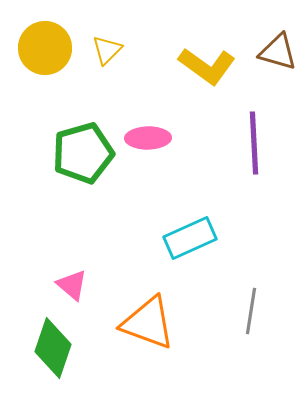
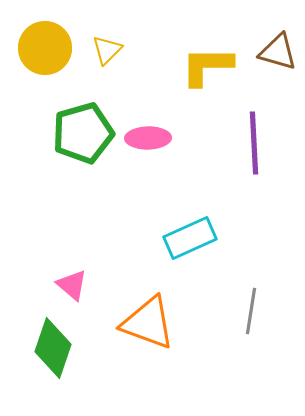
yellow L-shape: rotated 144 degrees clockwise
green pentagon: moved 20 px up
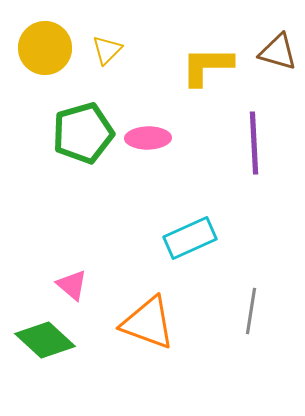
green diamond: moved 8 px left, 8 px up; rotated 66 degrees counterclockwise
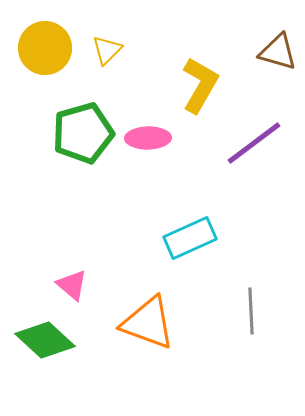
yellow L-shape: moved 7 px left, 19 px down; rotated 120 degrees clockwise
purple line: rotated 56 degrees clockwise
gray line: rotated 12 degrees counterclockwise
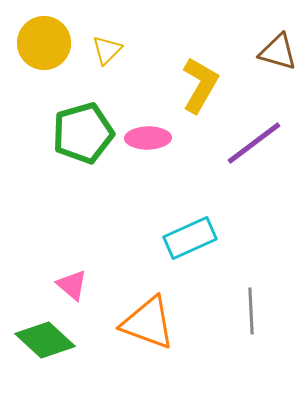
yellow circle: moved 1 px left, 5 px up
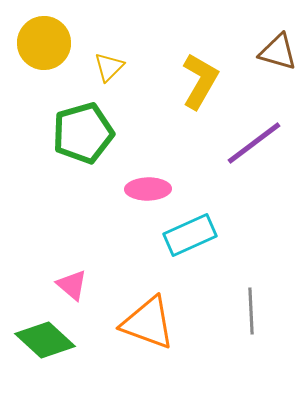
yellow triangle: moved 2 px right, 17 px down
yellow L-shape: moved 4 px up
pink ellipse: moved 51 px down
cyan rectangle: moved 3 px up
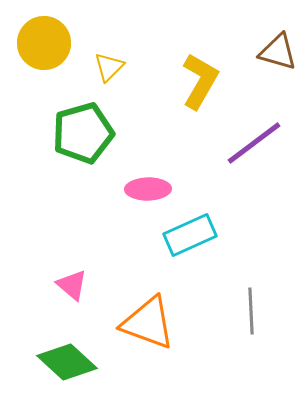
green diamond: moved 22 px right, 22 px down
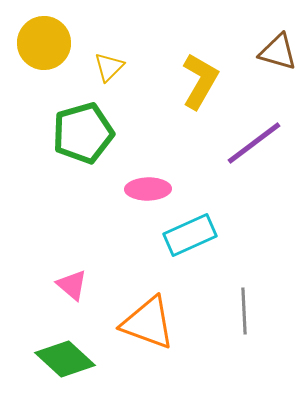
gray line: moved 7 px left
green diamond: moved 2 px left, 3 px up
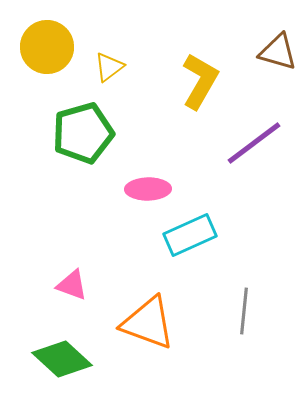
yellow circle: moved 3 px right, 4 px down
yellow triangle: rotated 8 degrees clockwise
pink triangle: rotated 20 degrees counterclockwise
gray line: rotated 9 degrees clockwise
green diamond: moved 3 px left
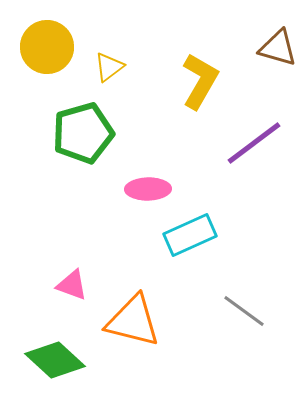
brown triangle: moved 4 px up
gray line: rotated 60 degrees counterclockwise
orange triangle: moved 15 px left, 2 px up; rotated 6 degrees counterclockwise
green diamond: moved 7 px left, 1 px down
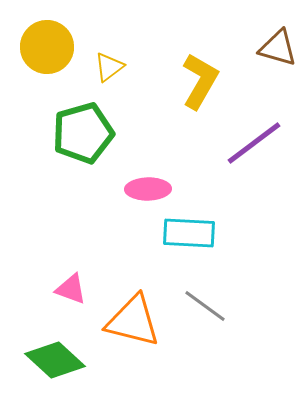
cyan rectangle: moved 1 px left, 2 px up; rotated 27 degrees clockwise
pink triangle: moved 1 px left, 4 px down
gray line: moved 39 px left, 5 px up
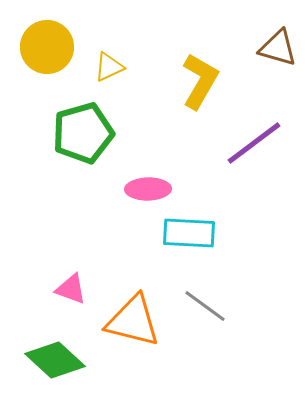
yellow triangle: rotated 12 degrees clockwise
